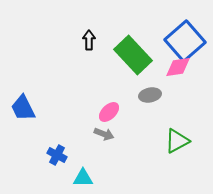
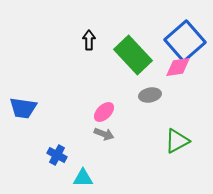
blue trapezoid: rotated 56 degrees counterclockwise
pink ellipse: moved 5 px left
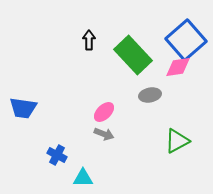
blue square: moved 1 px right, 1 px up
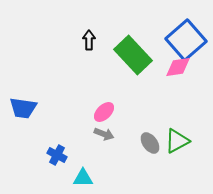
gray ellipse: moved 48 px down; rotated 65 degrees clockwise
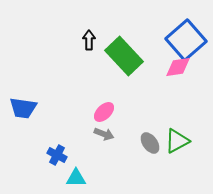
green rectangle: moved 9 px left, 1 px down
cyan triangle: moved 7 px left
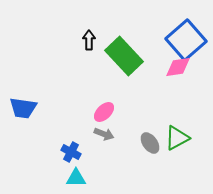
green triangle: moved 3 px up
blue cross: moved 14 px right, 3 px up
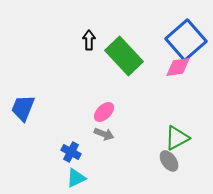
blue trapezoid: rotated 104 degrees clockwise
gray ellipse: moved 19 px right, 18 px down
cyan triangle: rotated 25 degrees counterclockwise
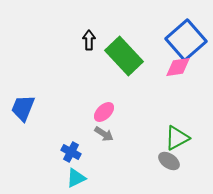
gray arrow: rotated 12 degrees clockwise
gray ellipse: rotated 20 degrees counterclockwise
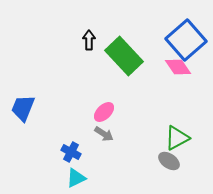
pink diamond: rotated 64 degrees clockwise
